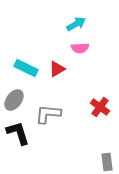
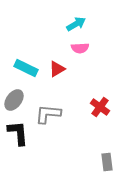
black L-shape: rotated 12 degrees clockwise
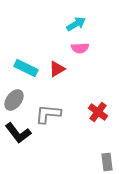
red cross: moved 2 px left, 5 px down
black L-shape: rotated 148 degrees clockwise
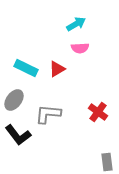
black L-shape: moved 2 px down
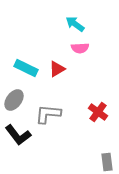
cyan arrow: moved 1 px left; rotated 114 degrees counterclockwise
